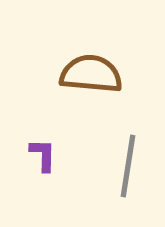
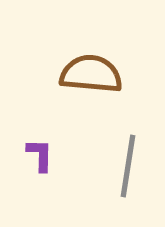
purple L-shape: moved 3 px left
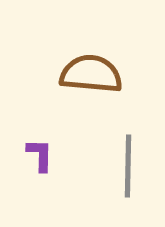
gray line: rotated 8 degrees counterclockwise
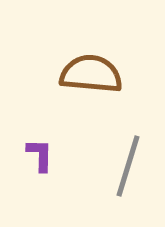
gray line: rotated 16 degrees clockwise
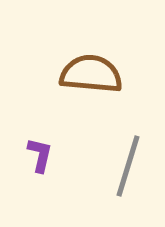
purple L-shape: rotated 12 degrees clockwise
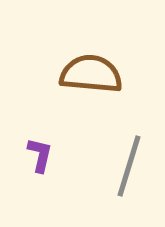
gray line: moved 1 px right
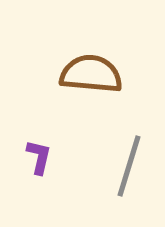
purple L-shape: moved 1 px left, 2 px down
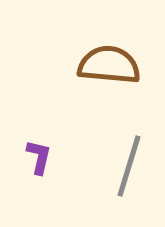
brown semicircle: moved 18 px right, 9 px up
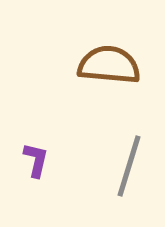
purple L-shape: moved 3 px left, 3 px down
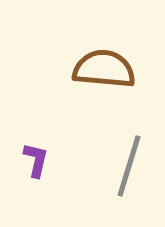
brown semicircle: moved 5 px left, 4 px down
